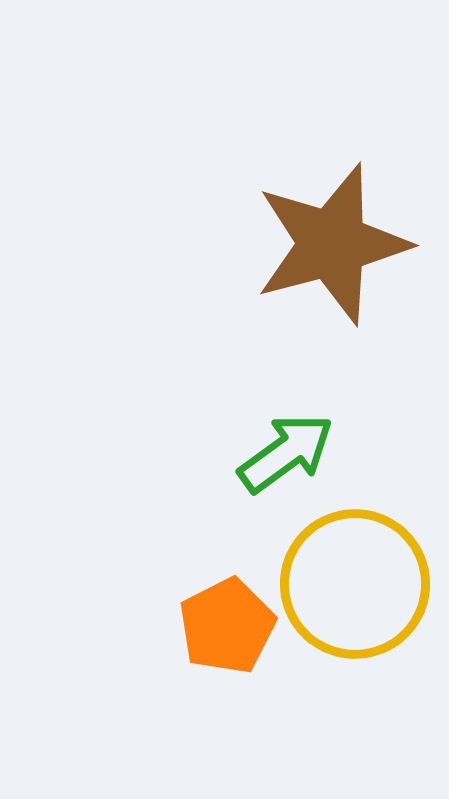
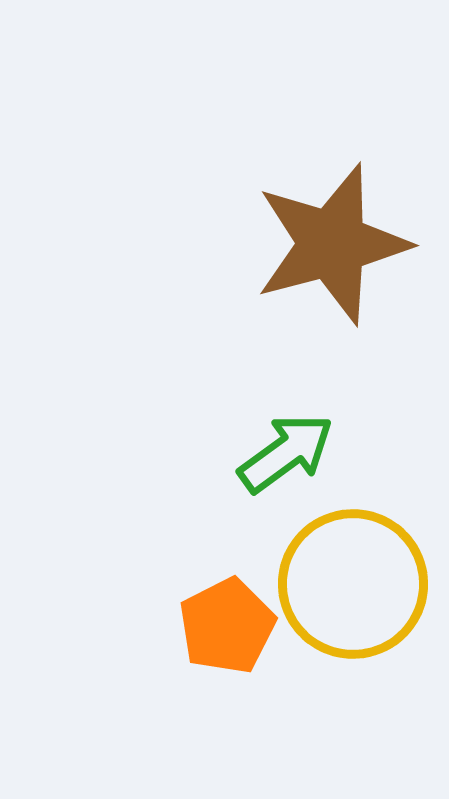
yellow circle: moved 2 px left
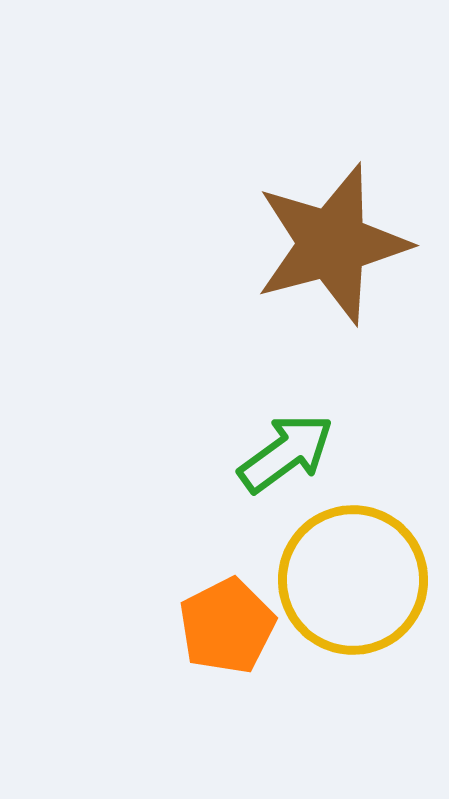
yellow circle: moved 4 px up
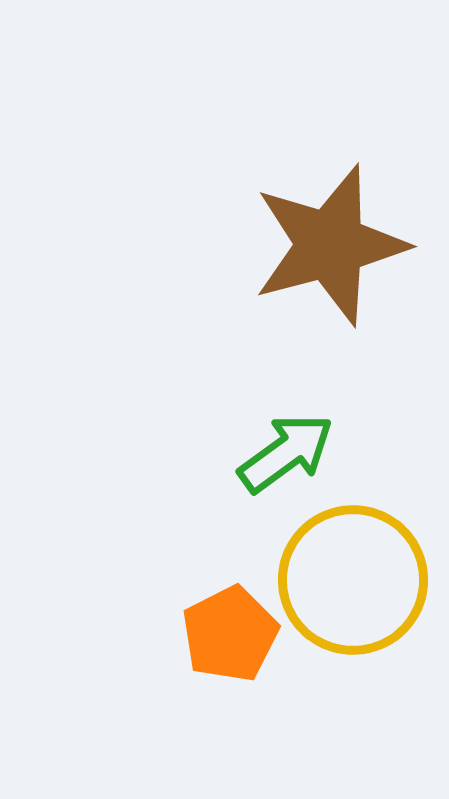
brown star: moved 2 px left, 1 px down
orange pentagon: moved 3 px right, 8 px down
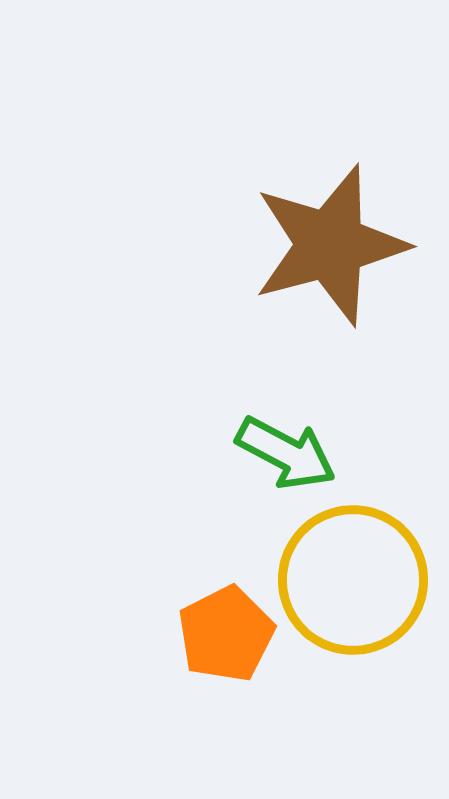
green arrow: rotated 64 degrees clockwise
orange pentagon: moved 4 px left
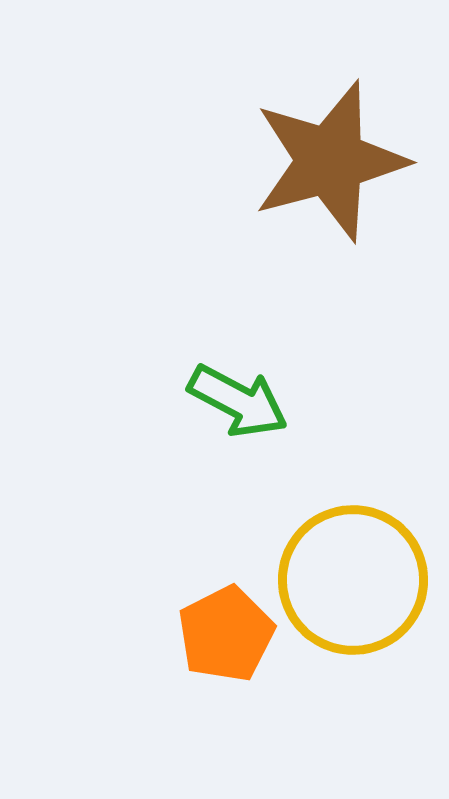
brown star: moved 84 px up
green arrow: moved 48 px left, 52 px up
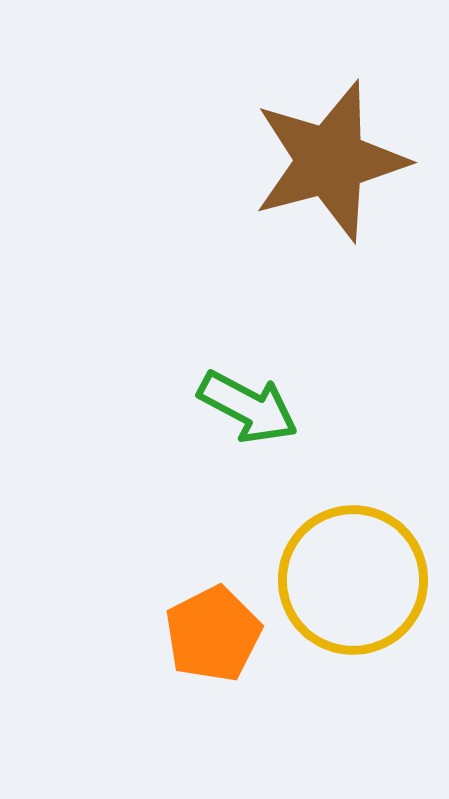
green arrow: moved 10 px right, 6 px down
orange pentagon: moved 13 px left
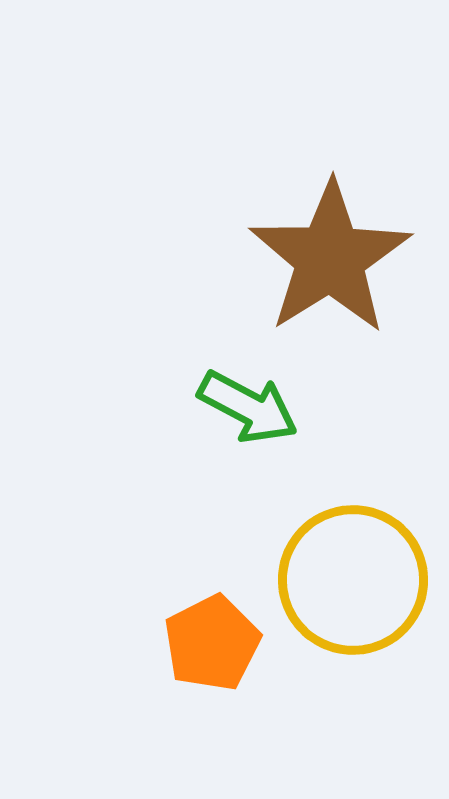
brown star: moved 97 px down; rotated 17 degrees counterclockwise
orange pentagon: moved 1 px left, 9 px down
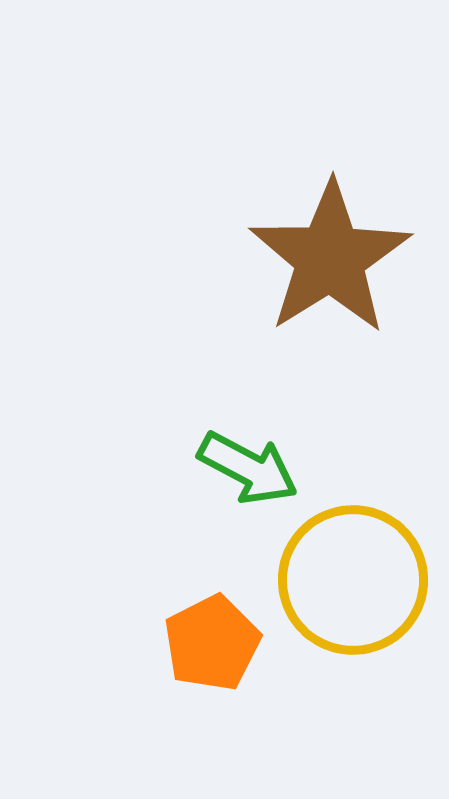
green arrow: moved 61 px down
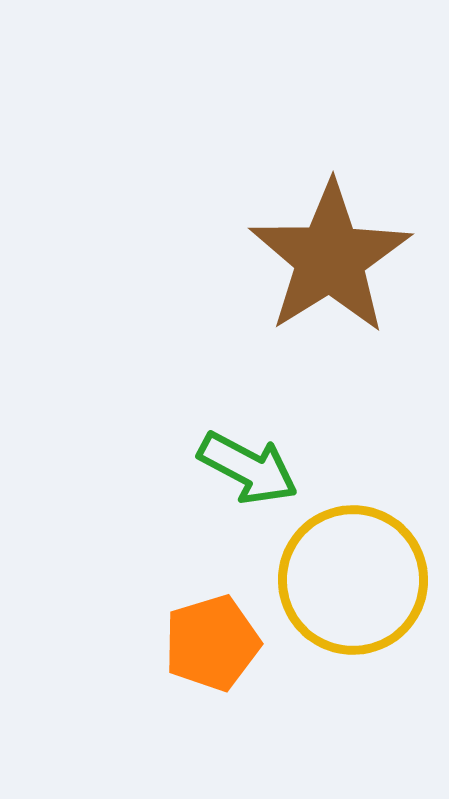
orange pentagon: rotated 10 degrees clockwise
